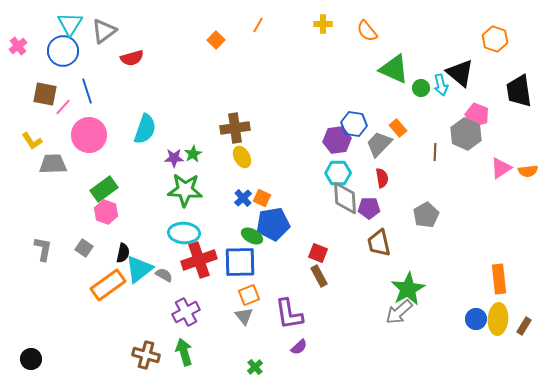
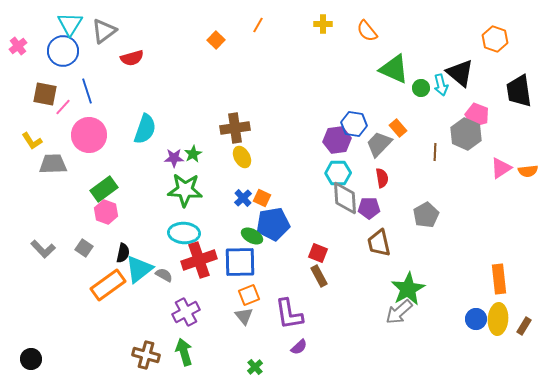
gray L-shape at (43, 249): rotated 125 degrees clockwise
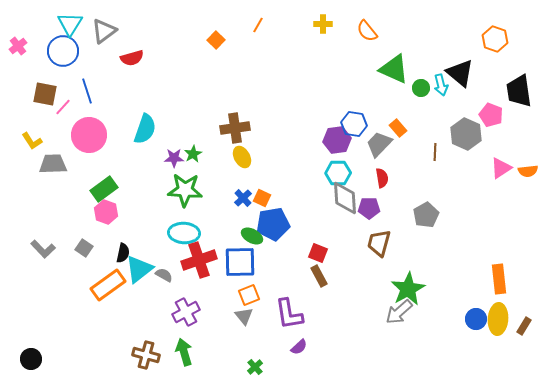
pink pentagon at (477, 115): moved 14 px right
brown trapezoid at (379, 243): rotated 28 degrees clockwise
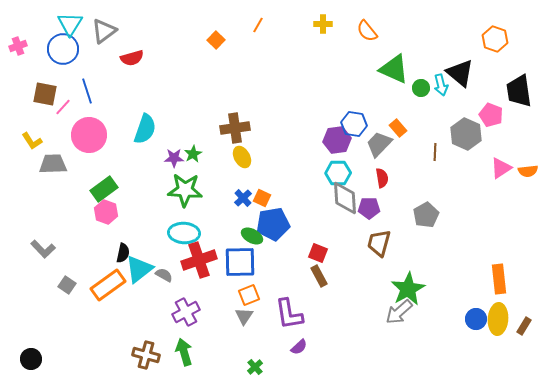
pink cross at (18, 46): rotated 18 degrees clockwise
blue circle at (63, 51): moved 2 px up
gray square at (84, 248): moved 17 px left, 37 px down
gray triangle at (244, 316): rotated 12 degrees clockwise
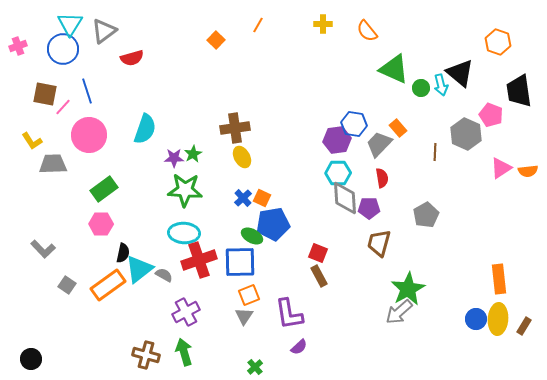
orange hexagon at (495, 39): moved 3 px right, 3 px down
pink hexagon at (106, 212): moved 5 px left, 12 px down; rotated 20 degrees counterclockwise
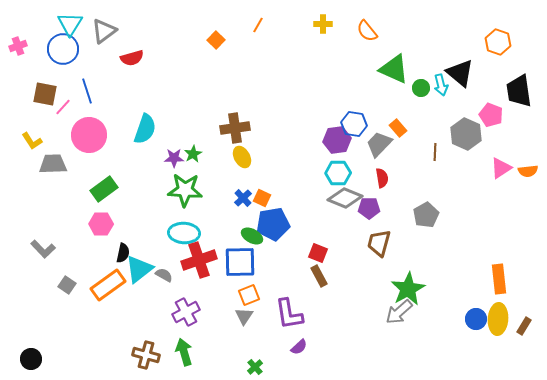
gray diamond at (345, 198): rotated 64 degrees counterclockwise
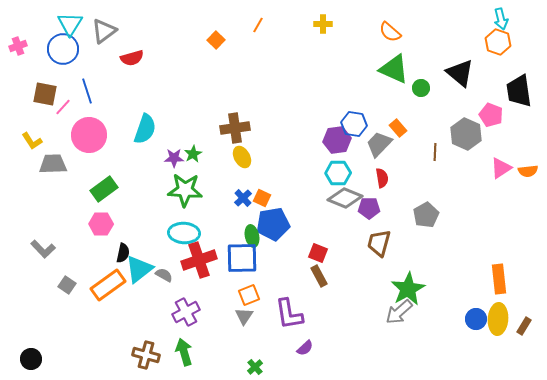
orange semicircle at (367, 31): moved 23 px right, 1 px down; rotated 10 degrees counterclockwise
cyan arrow at (441, 85): moved 60 px right, 66 px up
green ellipse at (252, 236): rotated 50 degrees clockwise
blue square at (240, 262): moved 2 px right, 4 px up
purple semicircle at (299, 347): moved 6 px right, 1 px down
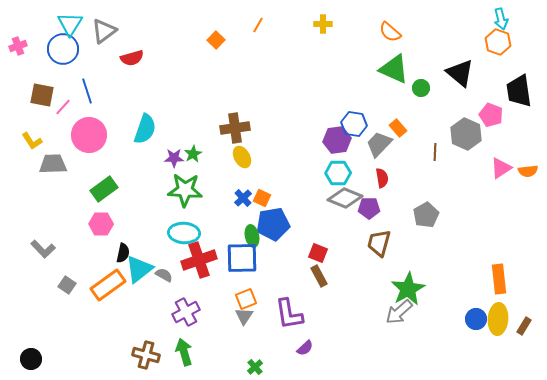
brown square at (45, 94): moved 3 px left, 1 px down
orange square at (249, 295): moved 3 px left, 4 px down
